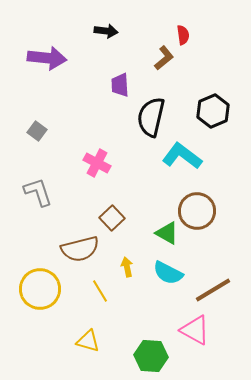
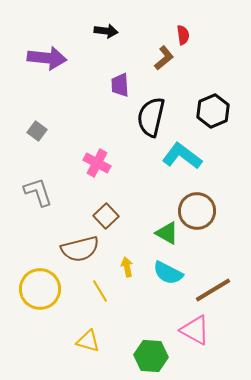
brown square: moved 6 px left, 2 px up
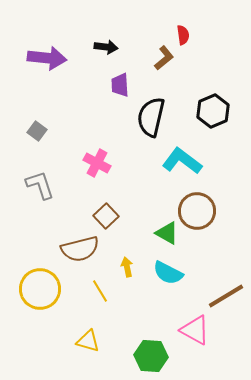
black arrow: moved 16 px down
cyan L-shape: moved 5 px down
gray L-shape: moved 2 px right, 7 px up
brown line: moved 13 px right, 6 px down
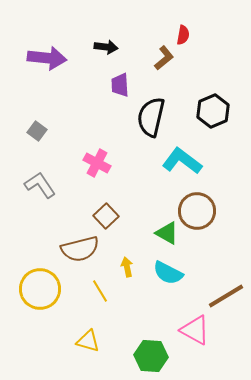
red semicircle: rotated 18 degrees clockwise
gray L-shape: rotated 16 degrees counterclockwise
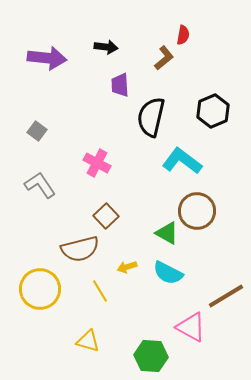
yellow arrow: rotated 96 degrees counterclockwise
pink triangle: moved 4 px left, 3 px up
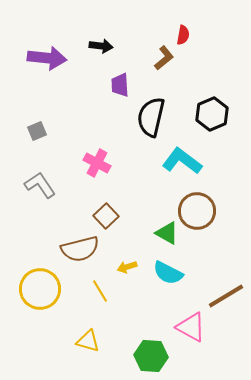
black arrow: moved 5 px left, 1 px up
black hexagon: moved 1 px left, 3 px down
gray square: rotated 30 degrees clockwise
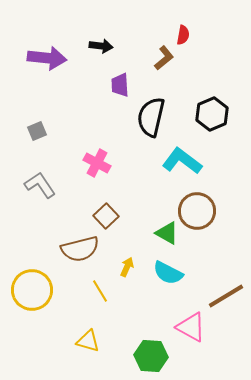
yellow arrow: rotated 132 degrees clockwise
yellow circle: moved 8 px left, 1 px down
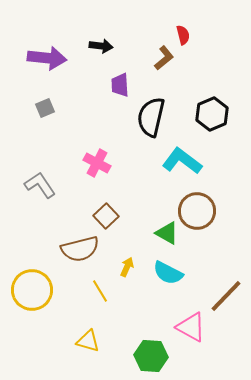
red semicircle: rotated 24 degrees counterclockwise
gray square: moved 8 px right, 23 px up
brown line: rotated 15 degrees counterclockwise
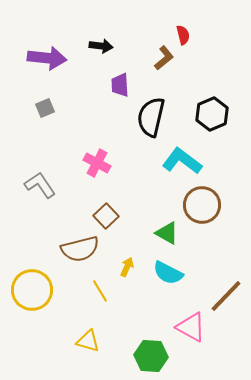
brown circle: moved 5 px right, 6 px up
